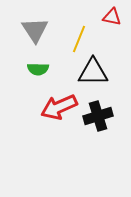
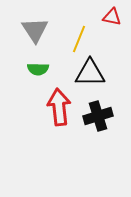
black triangle: moved 3 px left, 1 px down
red arrow: rotated 108 degrees clockwise
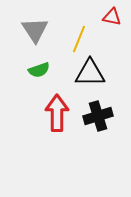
green semicircle: moved 1 px right, 1 px down; rotated 20 degrees counterclockwise
red arrow: moved 2 px left, 6 px down; rotated 6 degrees clockwise
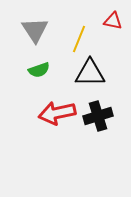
red triangle: moved 1 px right, 4 px down
red arrow: rotated 102 degrees counterclockwise
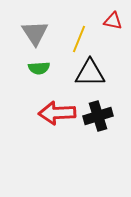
gray triangle: moved 3 px down
green semicircle: moved 2 px up; rotated 15 degrees clockwise
red arrow: rotated 9 degrees clockwise
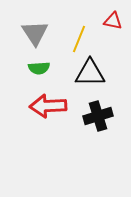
red arrow: moved 9 px left, 7 px up
